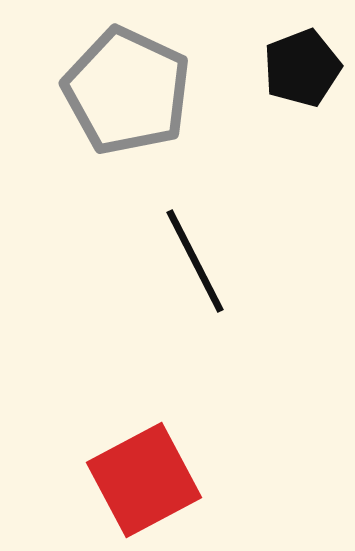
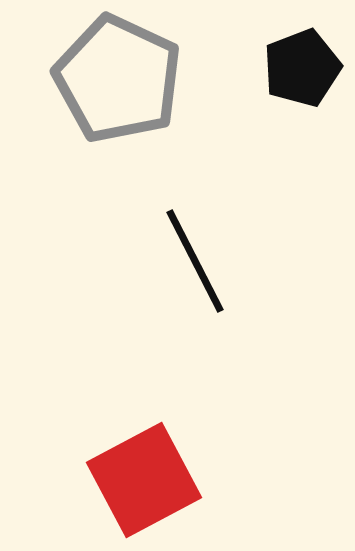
gray pentagon: moved 9 px left, 12 px up
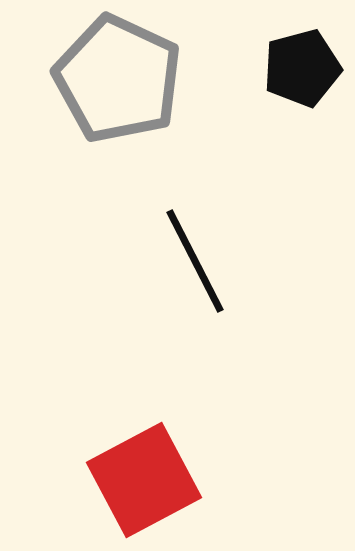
black pentagon: rotated 6 degrees clockwise
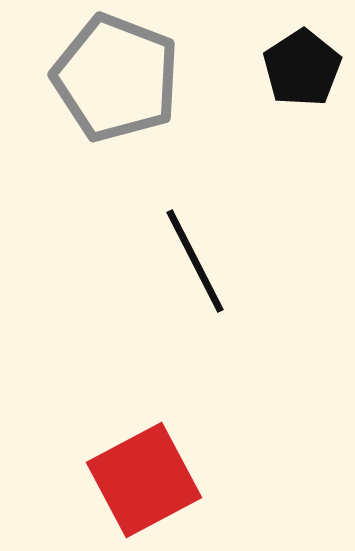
black pentagon: rotated 18 degrees counterclockwise
gray pentagon: moved 2 px left, 1 px up; rotated 4 degrees counterclockwise
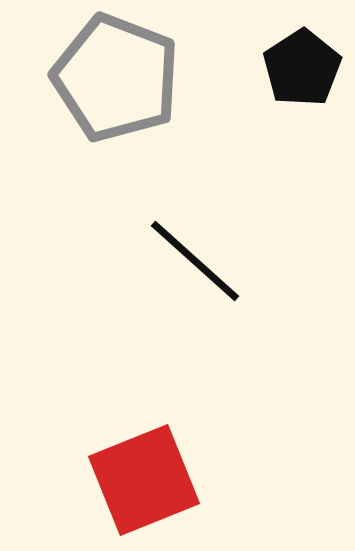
black line: rotated 21 degrees counterclockwise
red square: rotated 6 degrees clockwise
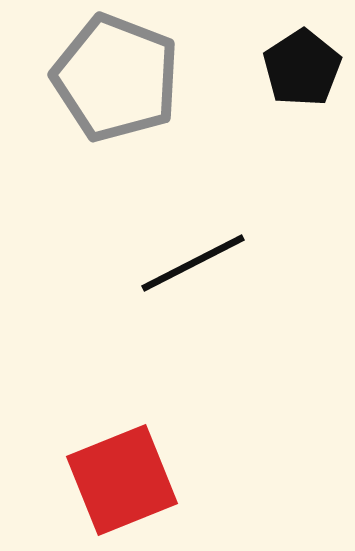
black line: moved 2 px left, 2 px down; rotated 69 degrees counterclockwise
red square: moved 22 px left
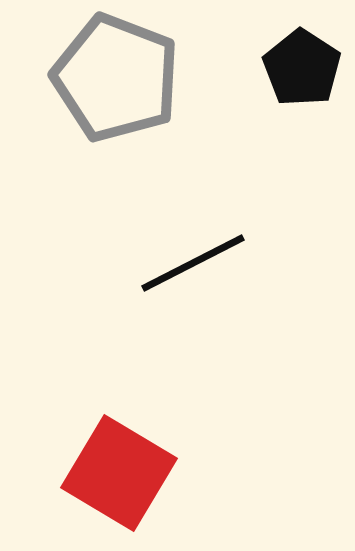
black pentagon: rotated 6 degrees counterclockwise
red square: moved 3 px left, 7 px up; rotated 37 degrees counterclockwise
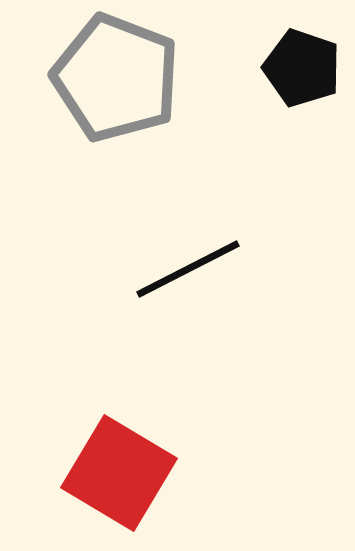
black pentagon: rotated 14 degrees counterclockwise
black line: moved 5 px left, 6 px down
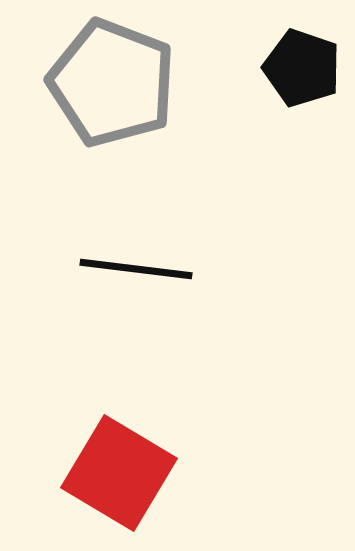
gray pentagon: moved 4 px left, 5 px down
black line: moved 52 px left; rotated 34 degrees clockwise
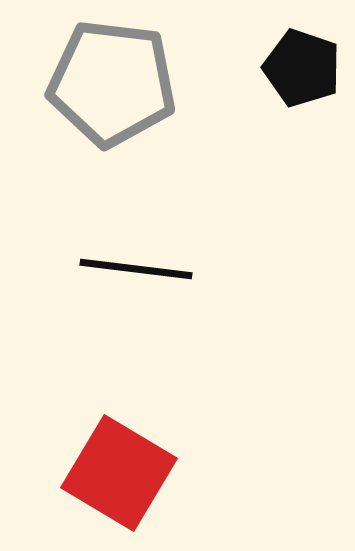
gray pentagon: rotated 14 degrees counterclockwise
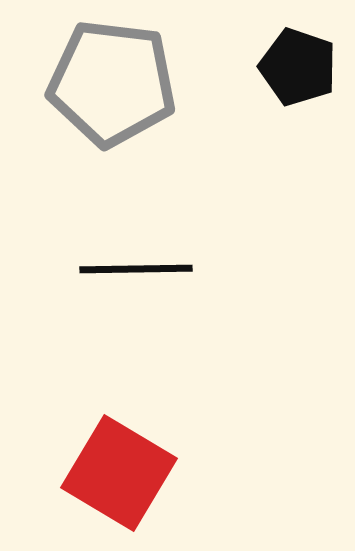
black pentagon: moved 4 px left, 1 px up
black line: rotated 8 degrees counterclockwise
